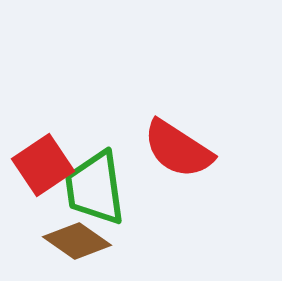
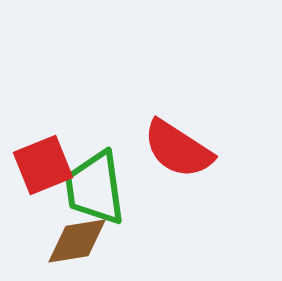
red square: rotated 12 degrees clockwise
brown diamond: rotated 44 degrees counterclockwise
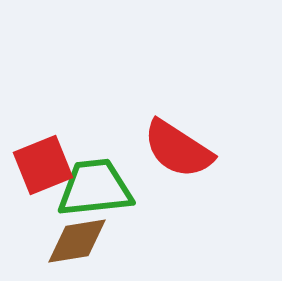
green trapezoid: rotated 92 degrees clockwise
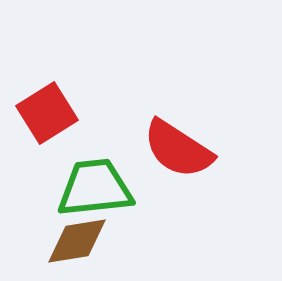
red square: moved 4 px right, 52 px up; rotated 10 degrees counterclockwise
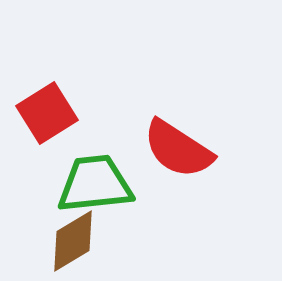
green trapezoid: moved 4 px up
brown diamond: moved 4 px left; rotated 22 degrees counterclockwise
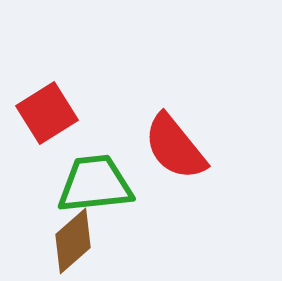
red semicircle: moved 3 px left, 2 px up; rotated 18 degrees clockwise
brown diamond: rotated 10 degrees counterclockwise
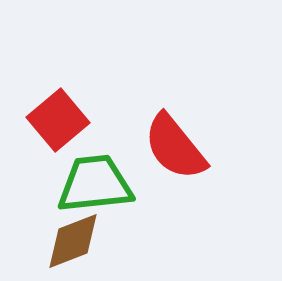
red square: moved 11 px right, 7 px down; rotated 8 degrees counterclockwise
brown diamond: rotated 20 degrees clockwise
